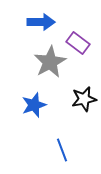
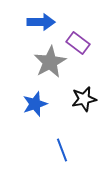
blue star: moved 1 px right, 1 px up
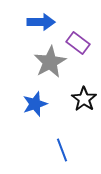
black star: rotated 25 degrees counterclockwise
